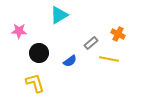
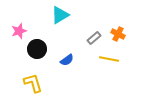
cyan triangle: moved 1 px right
pink star: rotated 21 degrees counterclockwise
gray rectangle: moved 3 px right, 5 px up
black circle: moved 2 px left, 4 px up
blue semicircle: moved 3 px left, 1 px up
yellow L-shape: moved 2 px left
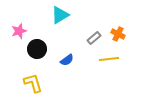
yellow line: rotated 18 degrees counterclockwise
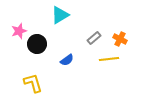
orange cross: moved 2 px right, 5 px down
black circle: moved 5 px up
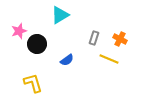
gray rectangle: rotated 32 degrees counterclockwise
yellow line: rotated 30 degrees clockwise
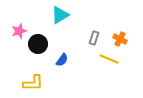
black circle: moved 1 px right
blue semicircle: moved 5 px left; rotated 16 degrees counterclockwise
yellow L-shape: rotated 105 degrees clockwise
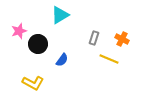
orange cross: moved 2 px right
yellow L-shape: rotated 30 degrees clockwise
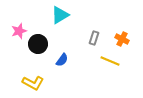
yellow line: moved 1 px right, 2 px down
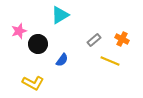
gray rectangle: moved 2 px down; rotated 32 degrees clockwise
